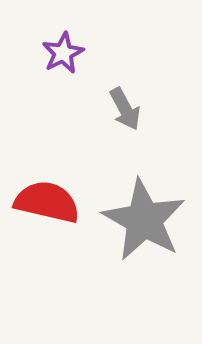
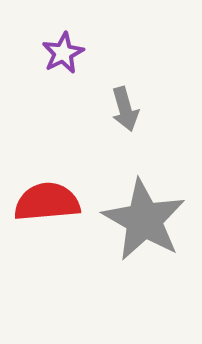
gray arrow: rotated 12 degrees clockwise
red semicircle: rotated 18 degrees counterclockwise
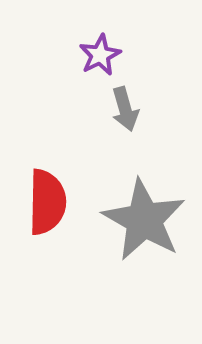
purple star: moved 37 px right, 2 px down
red semicircle: rotated 96 degrees clockwise
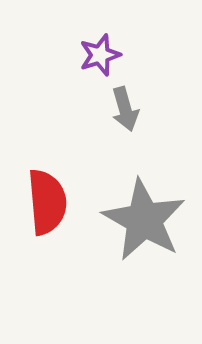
purple star: rotated 9 degrees clockwise
red semicircle: rotated 6 degrees counterclockwise
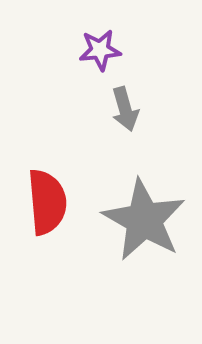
purple star: moved 5 px up; rotated 12 degrees clockwise
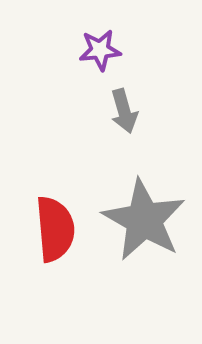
gray arrow: moved 1 px left, 2 px down
red semicircle: moved 8 px right, 27 px down
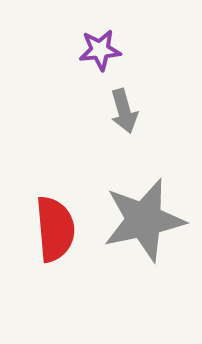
gray star: rotated 30 degrees clockwise
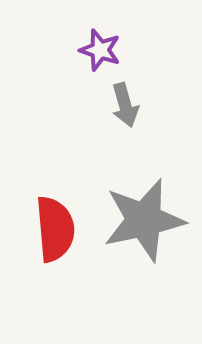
purple star: rotated 24 degrees clockwise
gray arrow: moved 1 px right, 6 px up
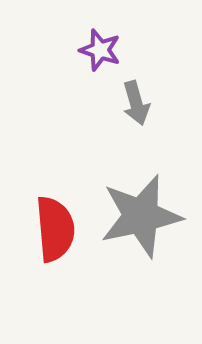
gray arrow: moved 11 px right, 2 px up
gray star: moved 3 px left, 4 px up
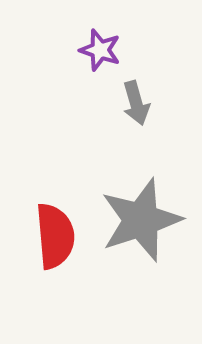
gray star: moved 4 px down; rotated 6 degrees counterclockwise
red semicircle: moved 7 px down
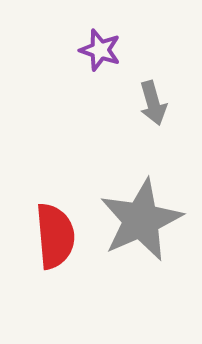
gray arrow: moved 17 px right
gray star: rotated 6 degrees counterclockwise
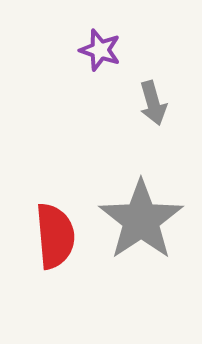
gray star: rotated 10 degrees counterclockwise
